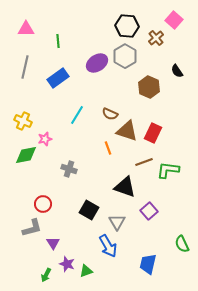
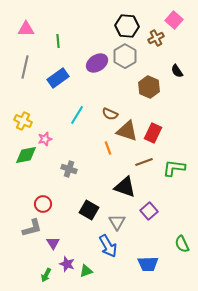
brown cross: rotated 14 degrees clockwise
green L-shape: moved 6 px right, 2 px up
blue trapezoid: rotated 105 degrees counterclockwise
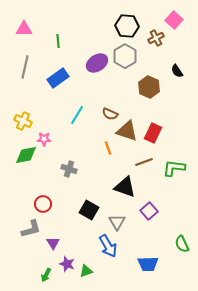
pink triangle: moved 2 px left
pink star: moved 1 px left; rotated 16 degrees clockwise
gray L-shape: moved 1 px left, 1 px down
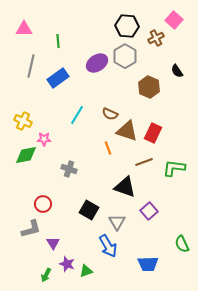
gray line: moved 6 px right, 1 px up
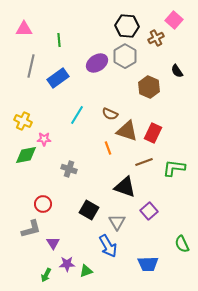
green line: moved 1 px right, 1 px up
purple star: rotated 21 degrees counterclockwise
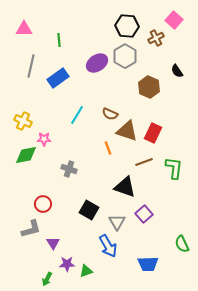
green L-shape: rotated 90 degrees clockwise
purple square: moved 5 px left, 3 px down
green arrow: moved 1 px right, 4 px down
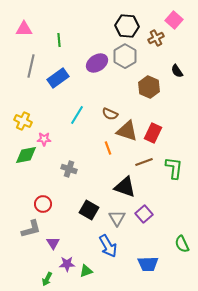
gray triangle: moved 4 px up
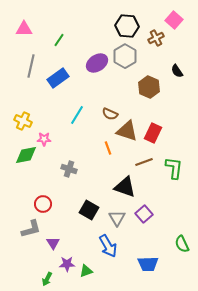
green line: rotated 40 degrees clockwise
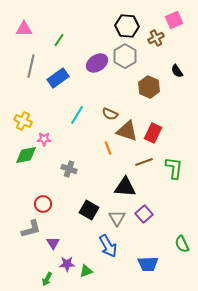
pink square: rotated 24 degrees clockwise
black triangle: rotated 15 degrees counterclockwise
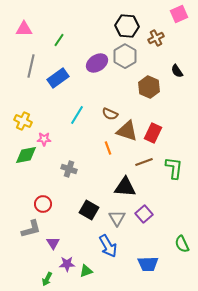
pink square: moved 5 px right, 6 px up
